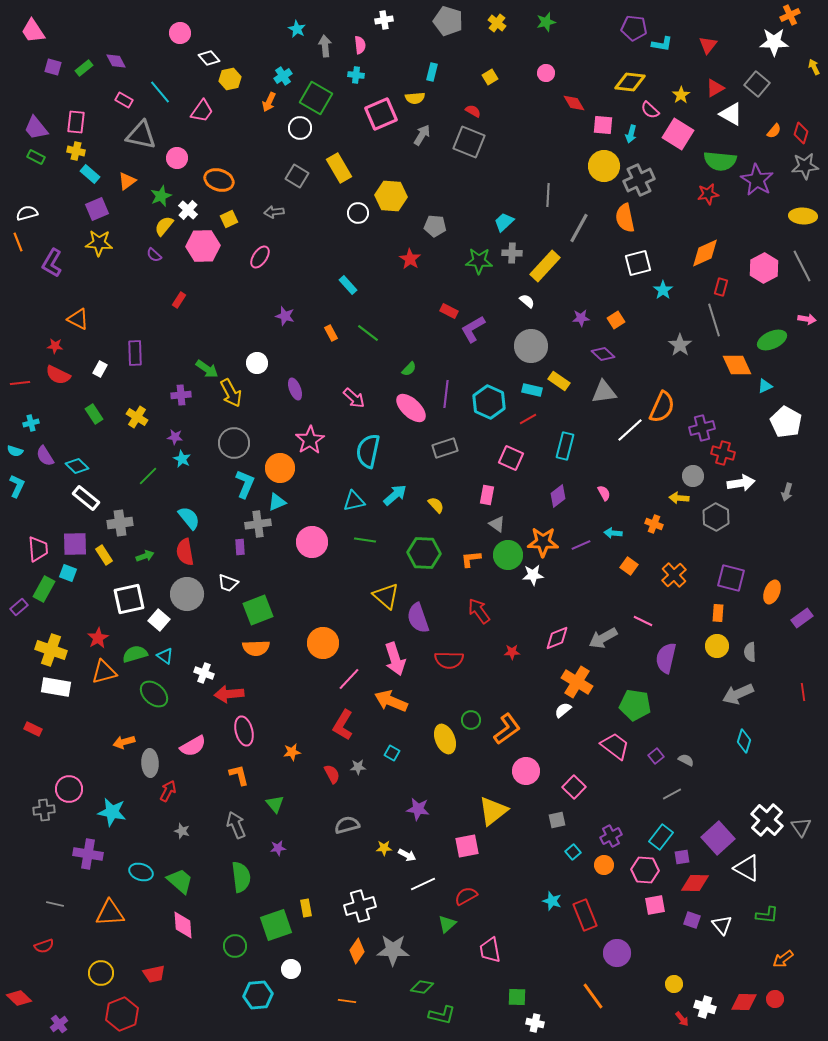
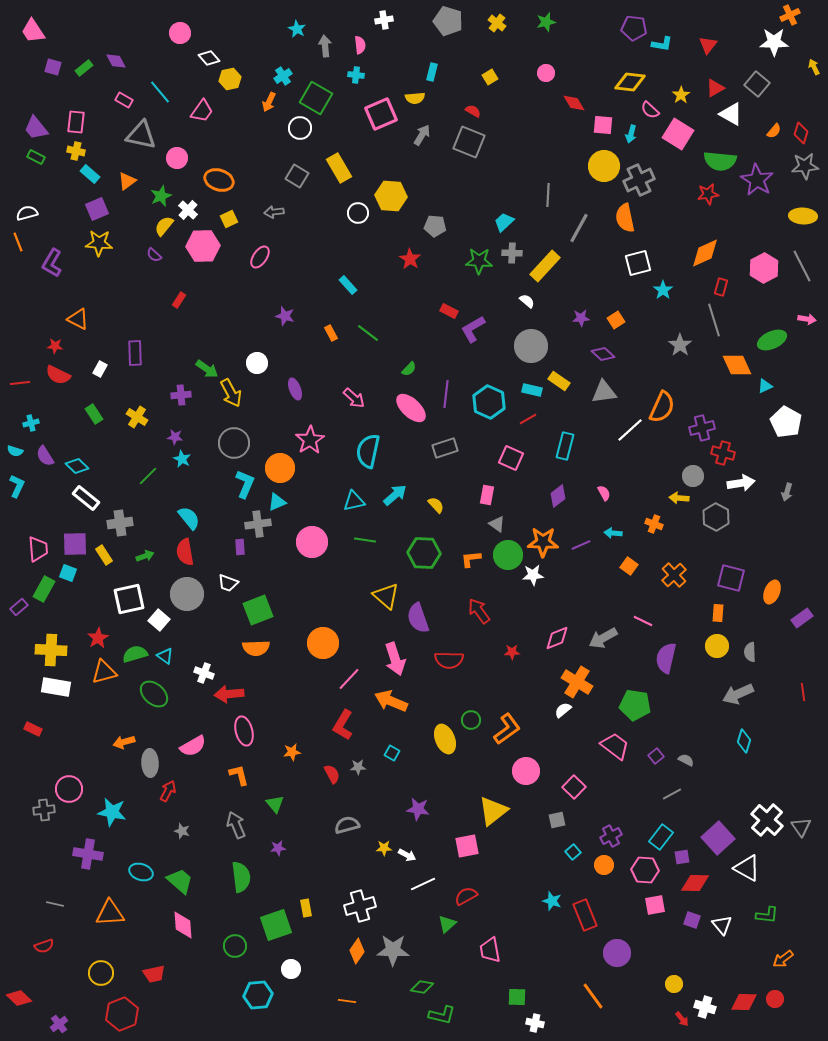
yellow cross at (51, 650): rotated 16 degrees counterclockwise
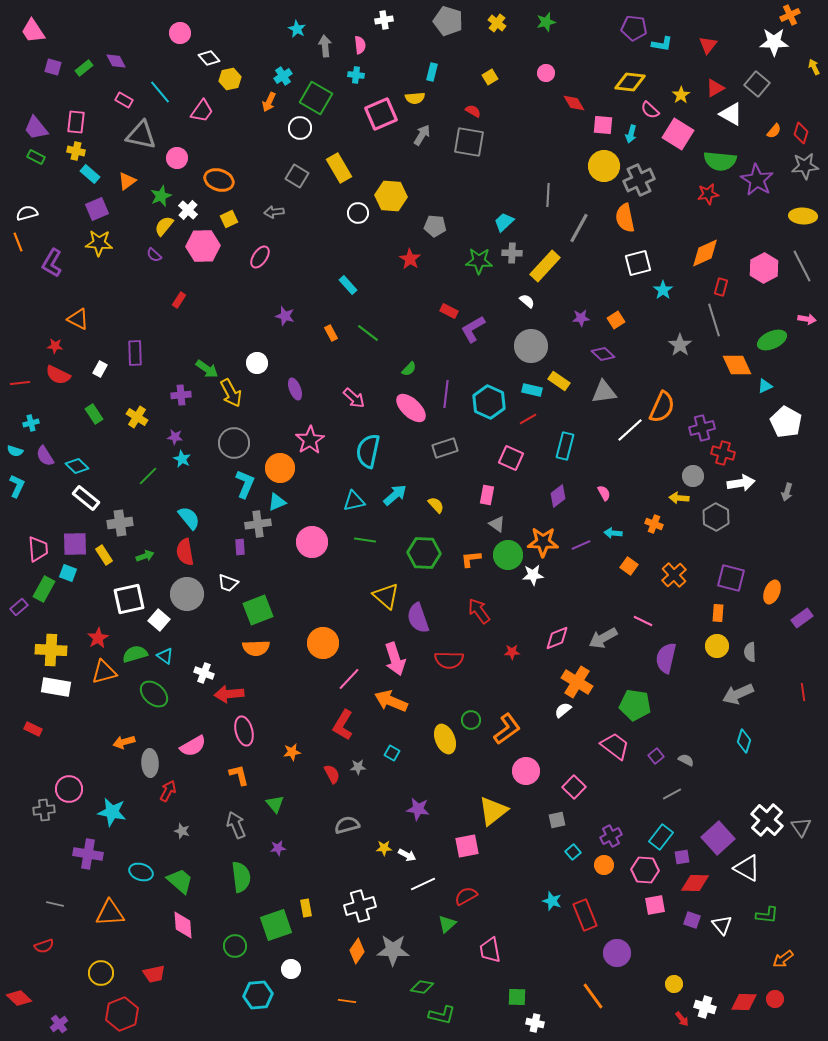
gray square at (469, 142): rotated 12 degrees counterclockwise
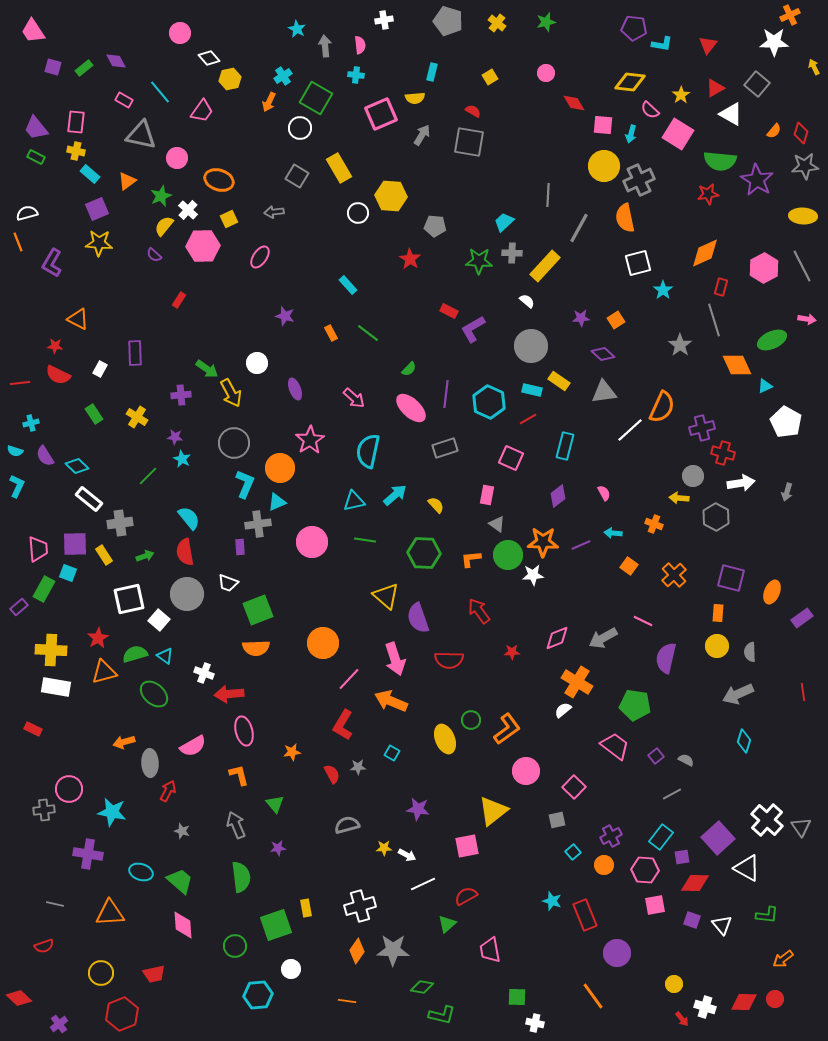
white rectangle at (86, 498): moved 3 px right, 1 px down
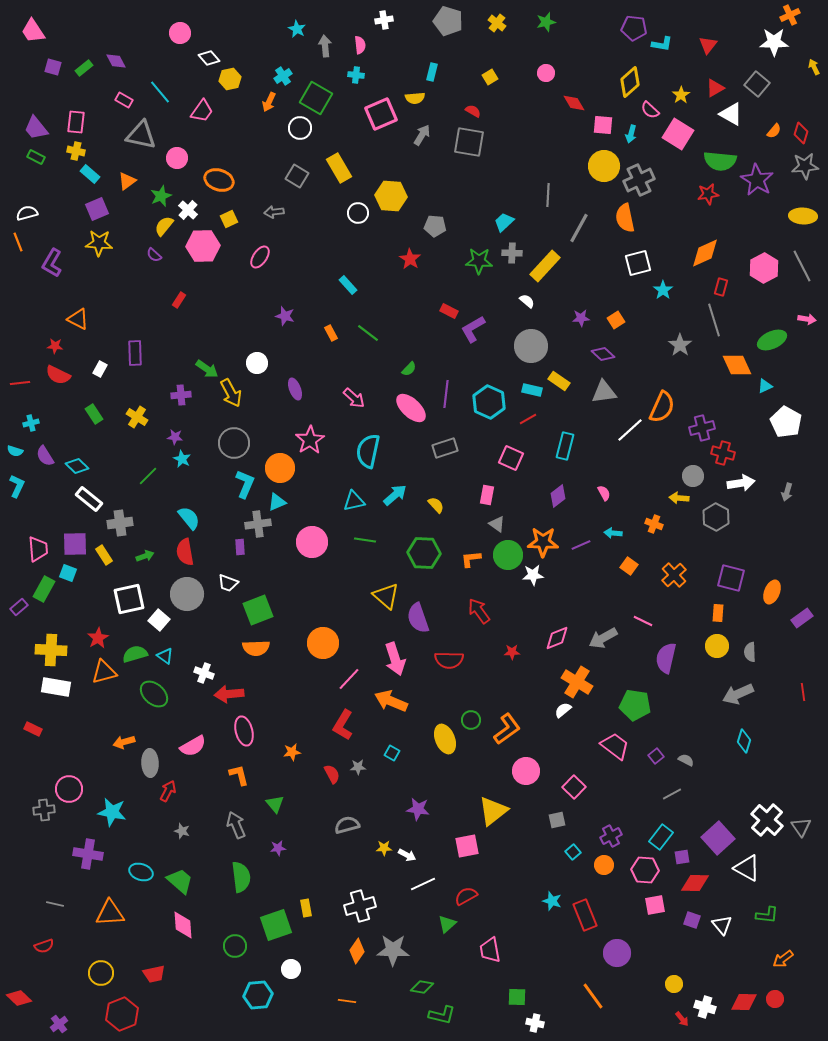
yellow diamond at (630, 82): rotated 48 degrees counterclockwise
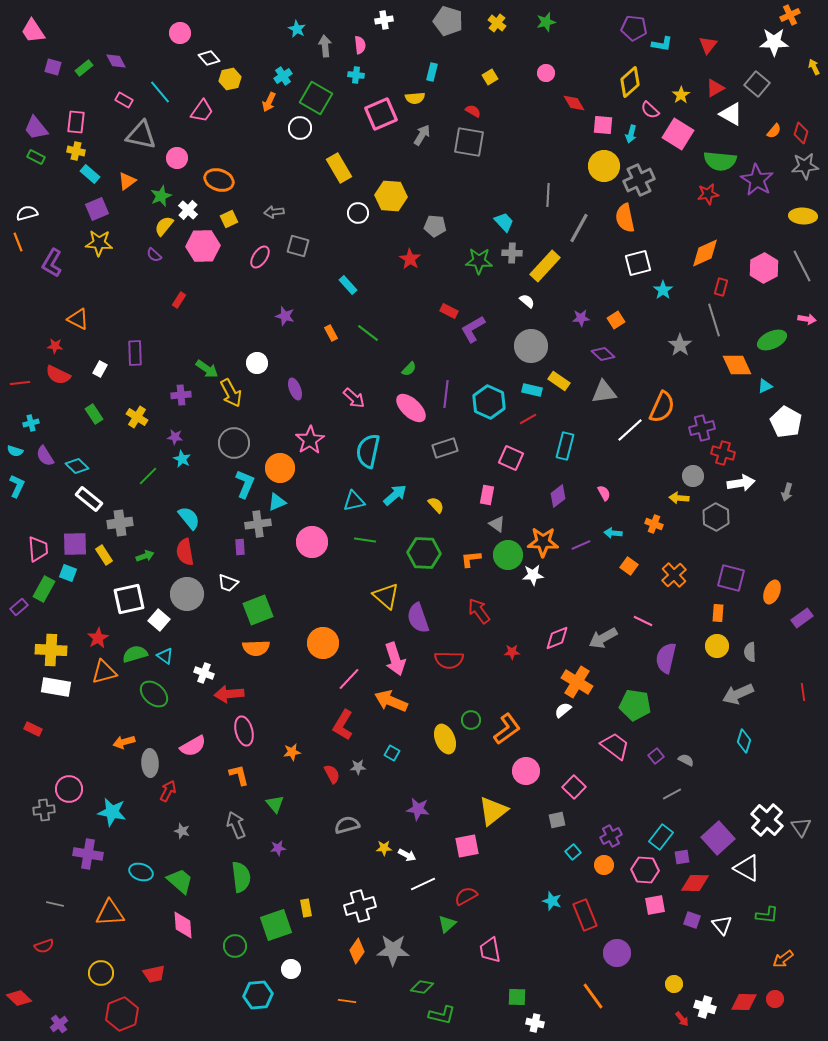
gray square at (297, 176): moved 1 px right, 70 px down; rotated 15 degrees counterclockwise
cyan trapezoid at (504, 222): rotated 90 degrees clockwise
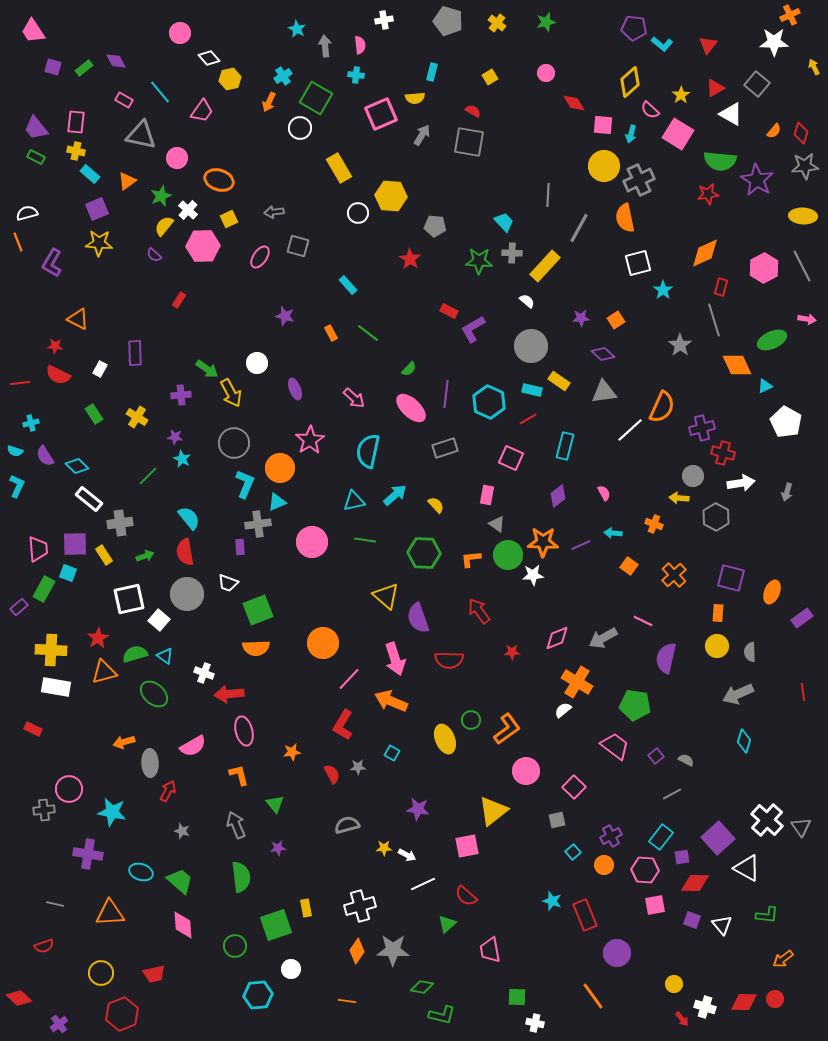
cyan L-shape at (662, 44): rotated 30 degrees clockwise
red semicircle at (466, 896): rotated 110 degrees counterclockwise
